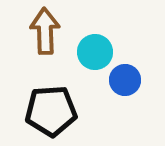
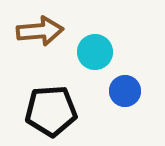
brown arrow: moved 5 px left; rotated 87 degrees clockwise
blue circle: moved 11 px down
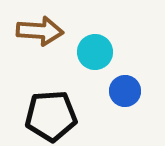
brown arrow: rotated 9 degrees clockwise
black pentagon: moved 5 px down
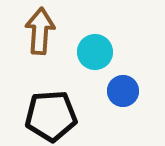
brown arrow: rotated 90 degrees counterclockwise
blue circle: moved 2 px left
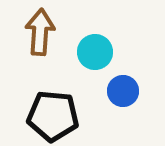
brown arrow: moved 1 px down
black pentagon: moved 2 px right; rotated 9 degrees clockwise
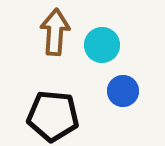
brown arrow: moved 15 px right
cyan circle: moved 7 px right, 7 px up
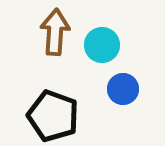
blue circle: moved 2 px up
black pentagon: rotated 15 degrees clockwise
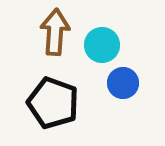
blue circle: moved 6 px up
black pentagon: moved 13 px up
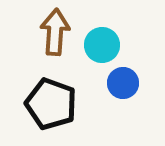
black pentagon: moved 2 px left, 1 px down
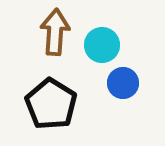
black pentagon: rotated 12 degrees clockwise
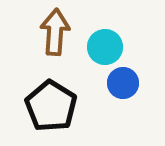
cyan circle: moved 3 px right, 2 px down
black pentagon: moved 2 px down
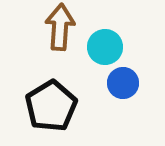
brown arrow: moved 5 px right, 5 px up
black pentagon: rotated 9 degrees clockwise
